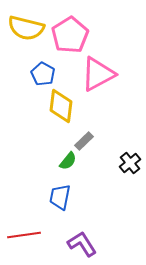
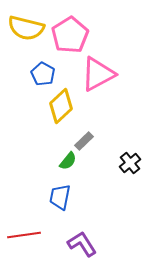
yellow diamond: rotated 40 degrees clockwise
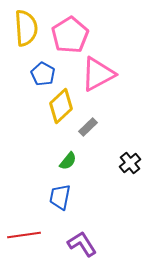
yellow semicircle: rotated 108 degrees counterclockwise
gray rectangle: moved 4 px right, 14 px up
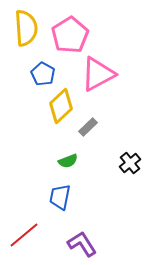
green semicircle: rotated 30 degrees clockwise
red line: rotated 32 degrees counterclockwise
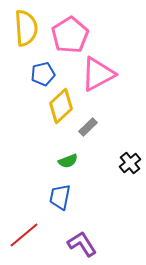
blue pentagon: rotated 30 degrees clockwise
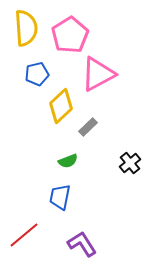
blue pentagon: moved 6 px left
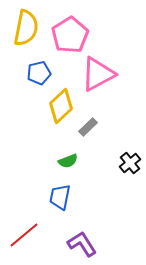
yellow semicircle: rotated 15 degrees clockwise
blue pentagon: moved 2 px right, 1 px up
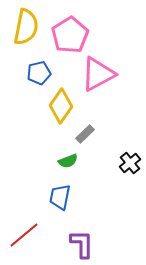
yellow semicircle: moved 1 px up
yellow diamond: rotated 12 degrees counterclockwise
gray rectangle: moved 3 px left, 7 px down
purple L-shape: rotated 32 degrees clockwise
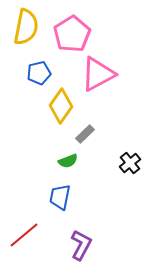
pink pentagon: moved 2 px right, 1 px up
purple L-shape: moved 1 px left, 1 px down; rotated 28 degrees clockwise
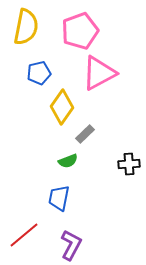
pink pentagon: moved 8 px right, 3 px up; rotated 12 degrees clockwise
pink triangle: moved 1 px right, 1 px up
yellow diamond: moved 1 px right, 1 px down
black cross: moved 1 px left, 1 px down; rotated 35 degrees clockwise
blue trapezoid: moved 1 px left, 1 px down
purple L-shape: moved 10 px left
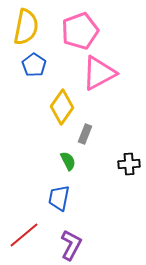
blue pentagon: moved 5 px left, 8 px up; rotated 25 degrees counterclockwise
gray rectangle: rotated 24 degrees counterclockwise
green semicircle: rotated 96 degrees counterclockwise
